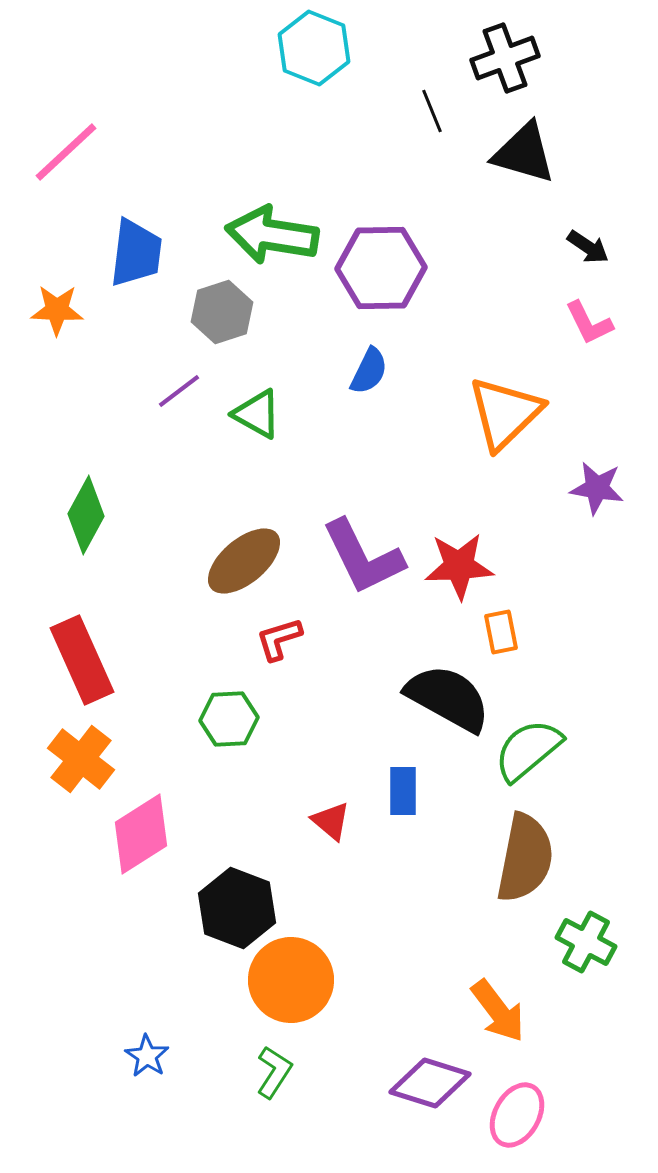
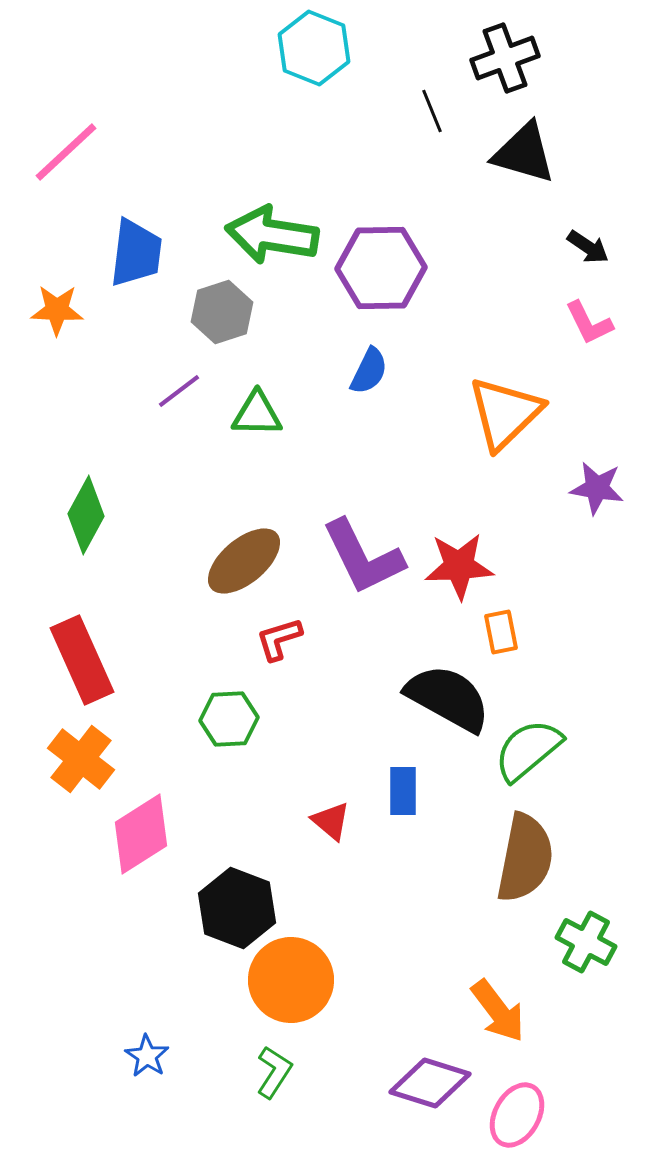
green triangle: rotated 28 degrees counterclockwise
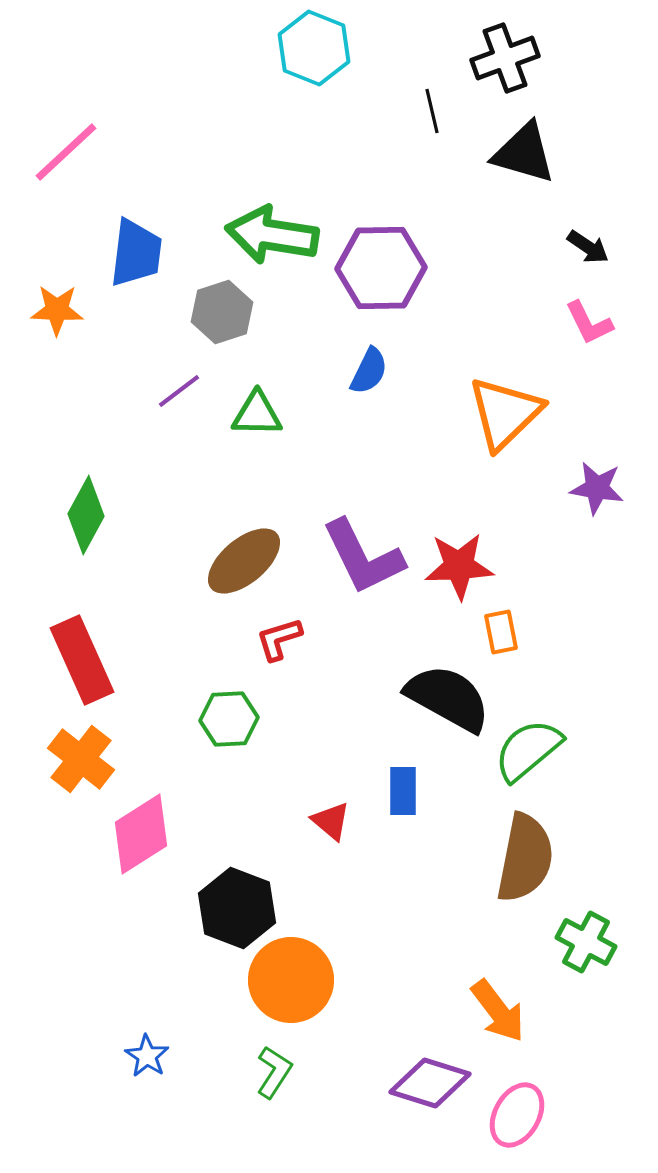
black line: rotated 9 degrees clockwise
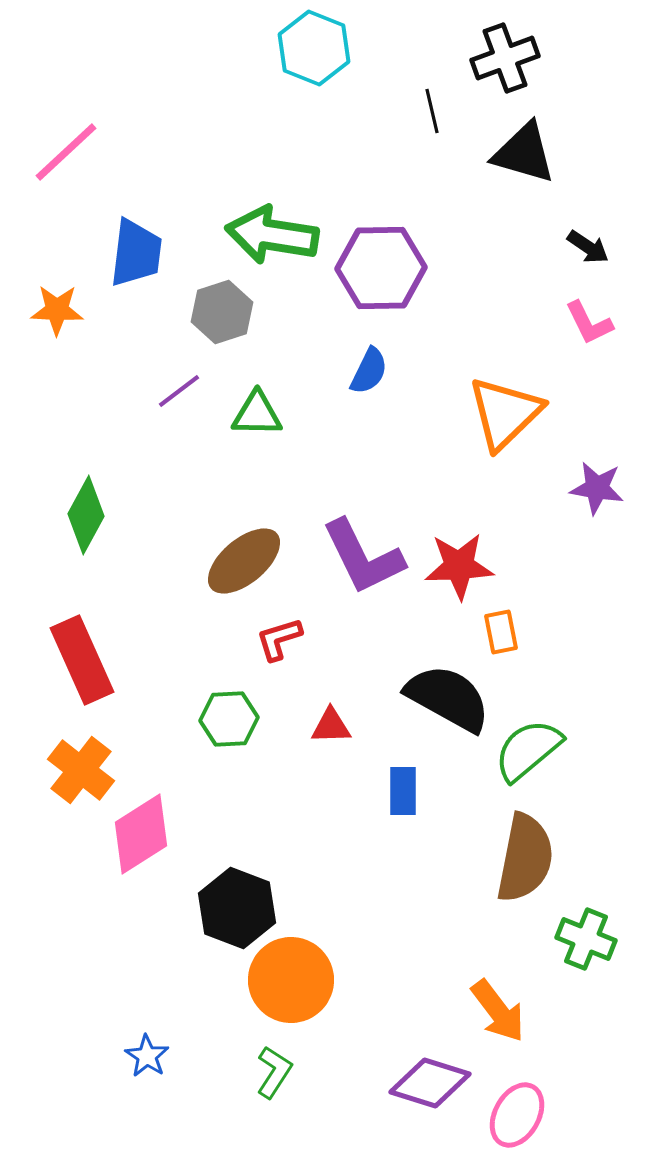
orange cross: moved 11 px down
red triangle: moved 95 px up; rotated 42 degrees counterclockwise
green cross: moved 3 px up; rotated 6 degrees counterclockwise
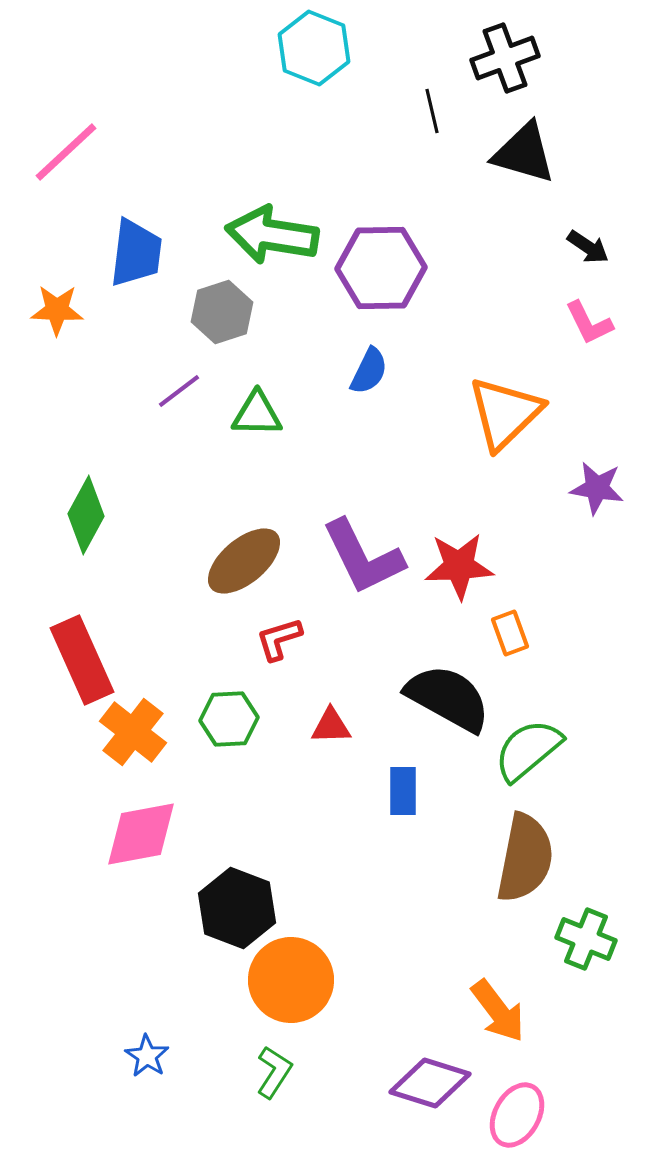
orange rectangle: moved 9 px right, 1 px down; rotated 9 degrees counterclockwise
orange cross: moved 52 px right, 38 px up
pink diamond: rotated 22 degrees clockwise
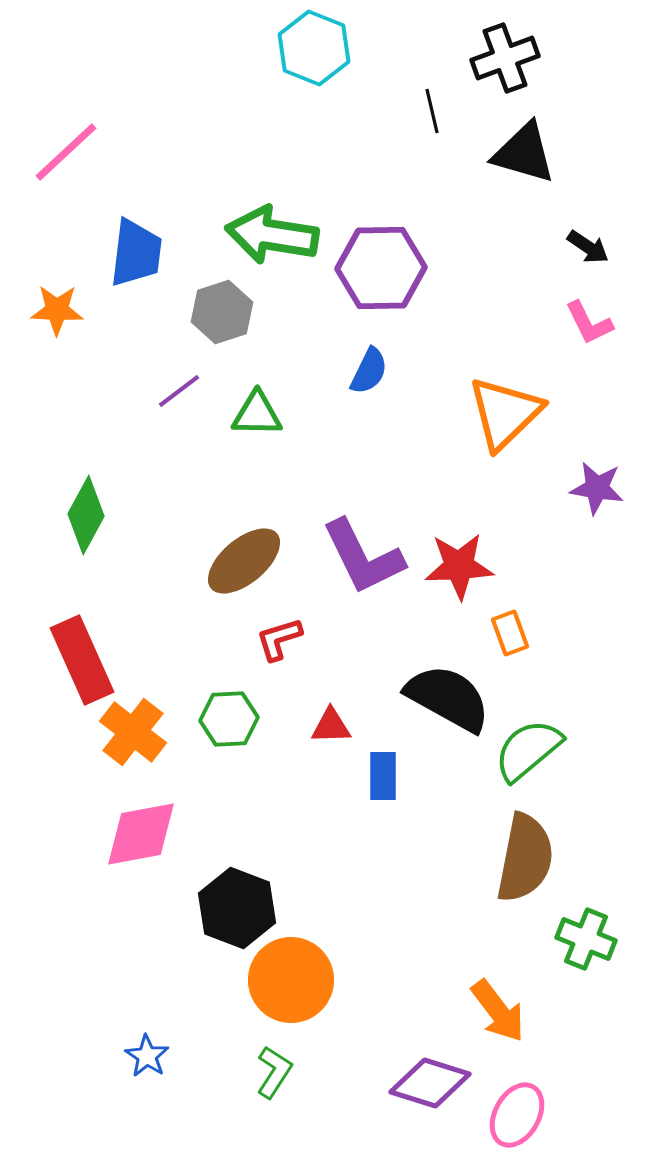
blue rectangle: moved 20 px left, 15 px up
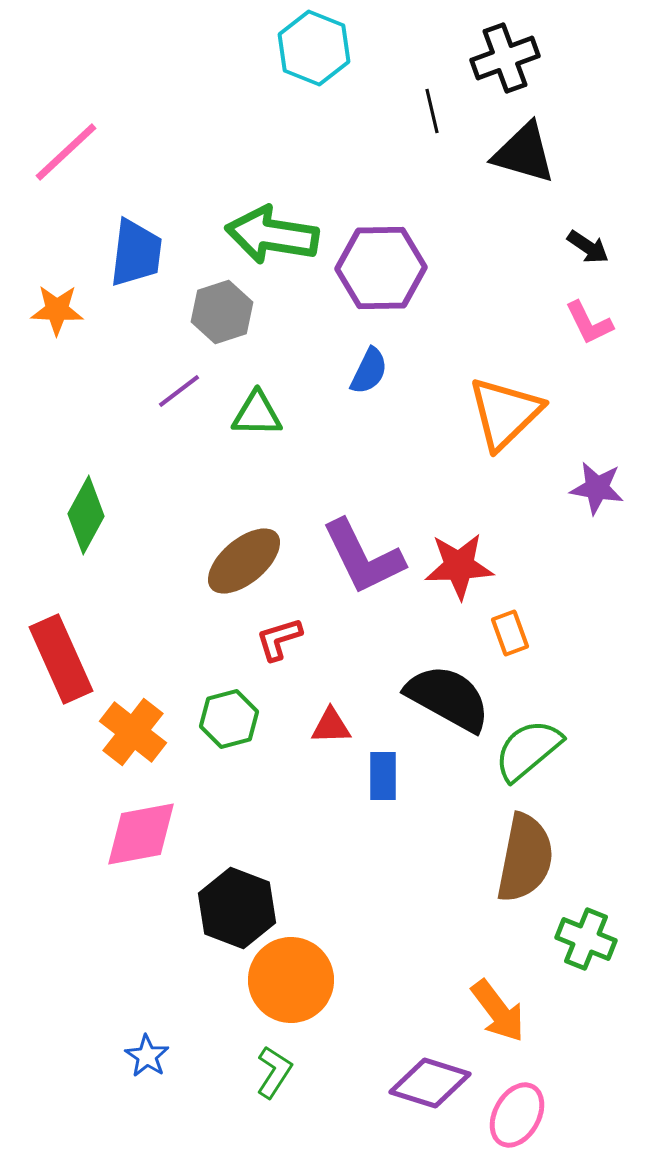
red rectangle: moved 21 px left, 1 px up
green hexagon: rotated 12 degrees counterclockwise
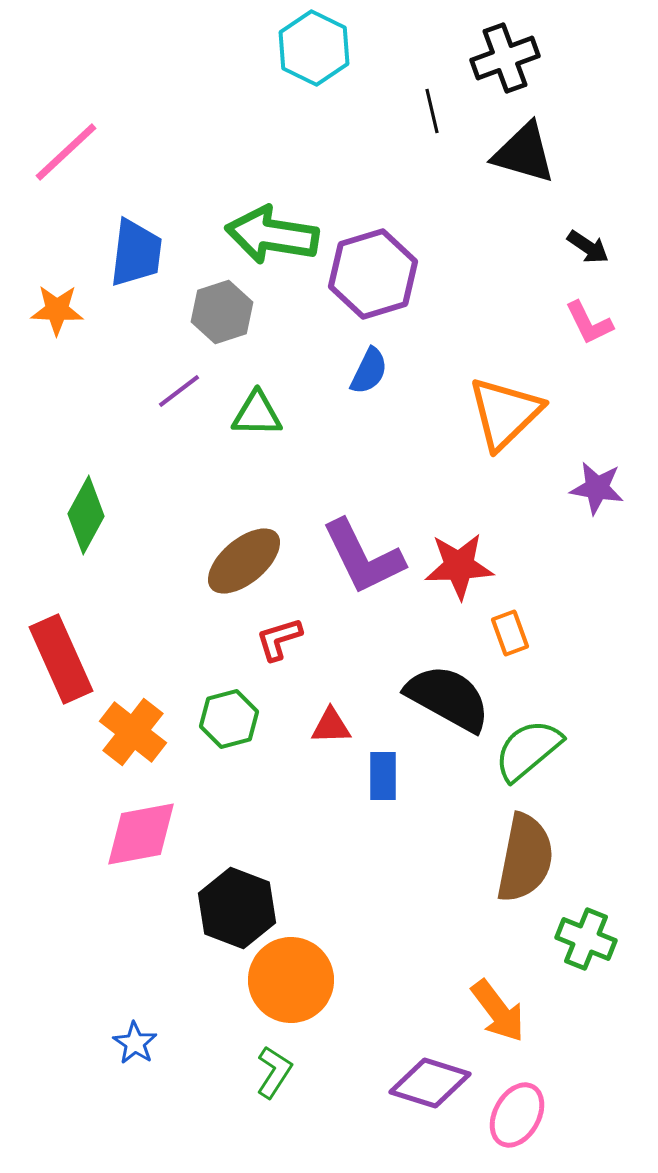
cyan hexagon: rotated 4 degrees clockwise
purple hexagon: moved 8 px left, 6 px down; rotated 16 degrees counterclockwise
blue star: moved 12 px left, 13 px up
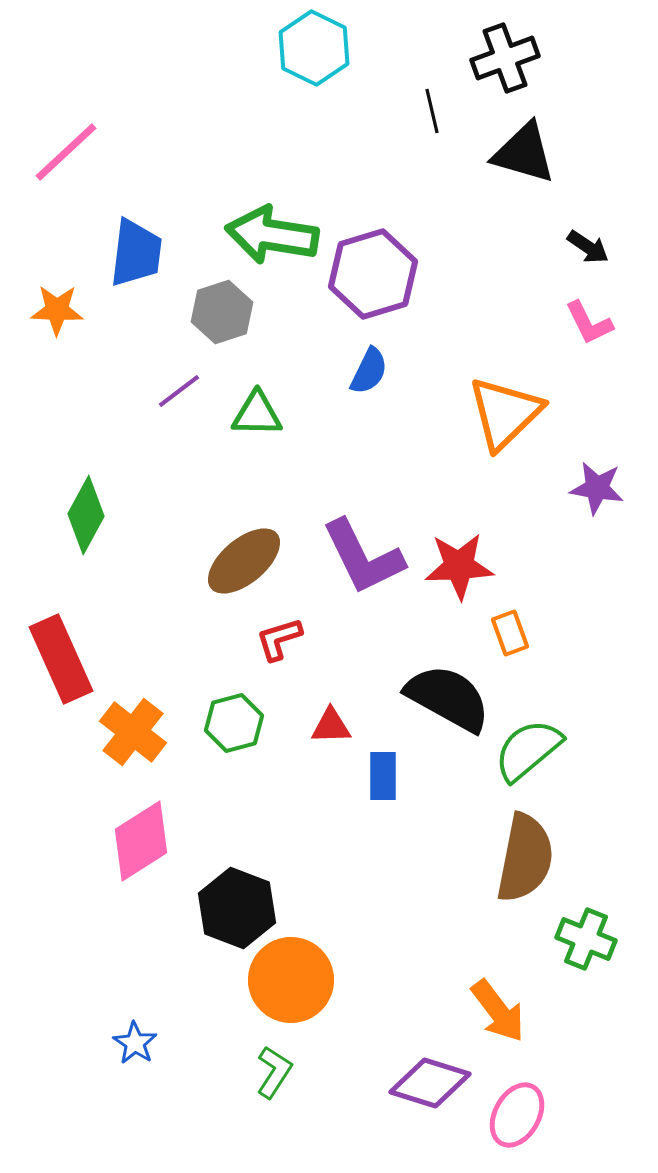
green hexagon: moved 5 px right, 4 px down
pink diamond: moved 7 px down; rotated 22 degrees counterclockwise
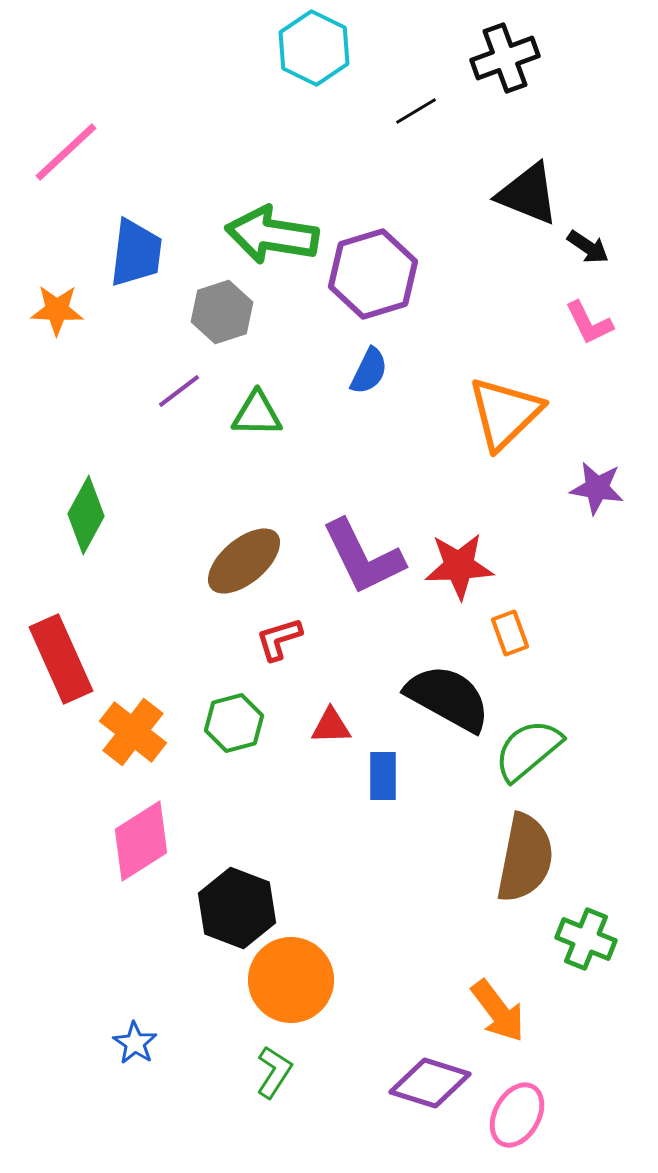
black line: moved 16 px left; rotated 72 degrees clockwise
black triangle: moved 4 px right, 41 px down; rotated 6 degrees clockwise
